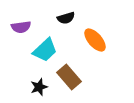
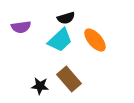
cyan trapezoid: moved 15 px right, 10 px up
brown rectangle: moved 2 px down
black star: moved 1 px right, 1 px up; rotated 24 degrees clockwise
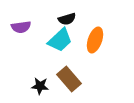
black semicircle: moved 1 px right, 1 px down
orange ellipse: rotated 60 degrees clockwise
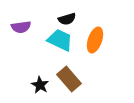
cyan trapezoid: rotated 112 degrees counterclockwise
black star: moved 1 px up; rotated 24 degrees clockwise
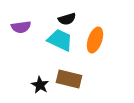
brown rectangle: rotated 35 degrees counterclockwise
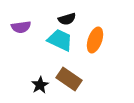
brown rectangle: rotated 20 degrees clockwise
black star: rotated 12 degrees clockwise
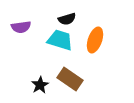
cyan trapezoid: rotated 8 degrees counterclockwise
brown rectangle: moved 1 px right
